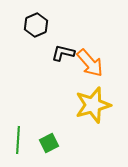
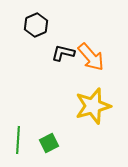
orange arrow: moved 1 px right, 6 px up
yellow star: moved 1 px down
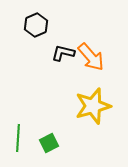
green line: moved 2 px up
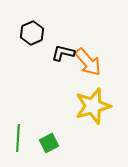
black hexagon: moved 4 px left, 8 px down
orange arrow: moved 3 px left, 5 px down
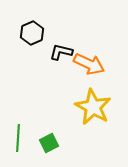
black L-shape: moved 2 px left, 1 px up
orange arrow: moved 1 px right, 2 px down; rotated 24 degrees counterclockwise
yellow star: moved 1 px down; rotated 27 degrees counterclockwise
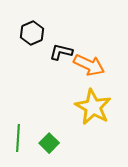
orange arrow: moved 1 px down
green square: rotated 18 degrees counterclockwise
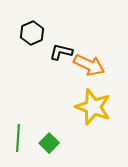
yellow star: rotated 9 degrees counterclockwise
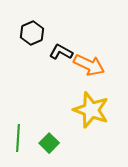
black L-shape: rotated 15 degrees clockwise
yellow star: moved 2 px left, 3 px down
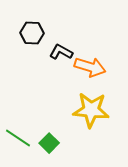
black hexagon: rotated 25 degrees clockwise
orange arrow: moved 1 px right, 2 px down; rotated 8 degrees counterclockwise
yellow star: rotated 15 degrees counterclockwise
green line: rotated 60 degrees counterclockwise
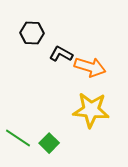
black L-shape: moved 2 px down
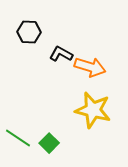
black hexagon: moved 3 px left, 1 px up
yellow star: moved 2 px right; rotated 9 degrees clockwise
